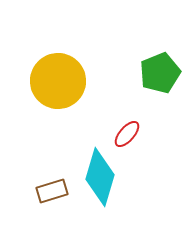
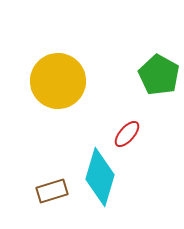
green pentagon: moved 1 px left, 2 px down; rotated 21 degrees counterclockwise
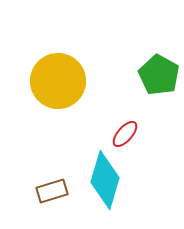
red ellipse: moved 2 px left
cyan diamond: moved 5 px right, 3 px down
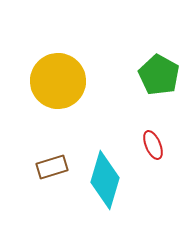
red ellipse: moved 28 px right, 11 px down; rotated 64 degrees counterclockwise
brown rectangle: moved 24 px up
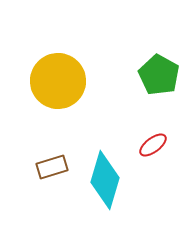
red ellipse: rotated 76 degrees clockwise
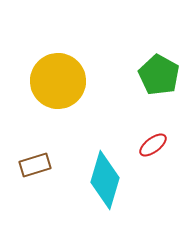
brown rectangle: moved 17 px left, 2 px up
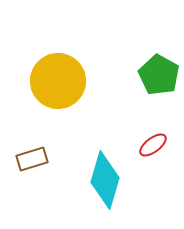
brown rectangle: moved 3 px left, 6 px up
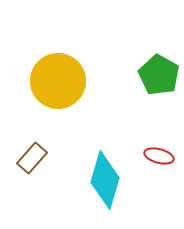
red ellipse: moved 6 px right, 11 px down; rotated 52 degrees clockwise
brown rectangle: moved 1 px up; rotated 32 degrees counterclockwise
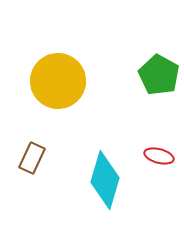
brown rectangle: rotated 16 degrees counterclockwise
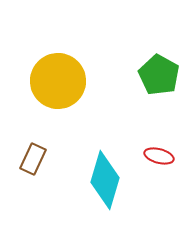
brown rectangle: moved 1 px right, 1 px down
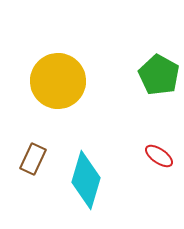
red ellipse: rotated 20 degrees clockwise
cyan diamond: moved 19 px left
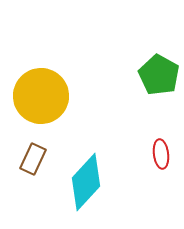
yellow circle: moved 17 px left, 15 px down
red ellipse: moved 2 px right, 2 px up; rotated 48 degrees clockwise
cyan diamond: moved 2 px down; rotated 26 degrees clockwise
